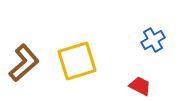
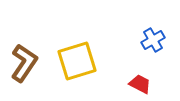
brown L-shape: rotated 15 degrees counterclockwise
red trapezoid: moved 2 px up
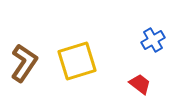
red trapezoid: rotated 10 degrees clockwise
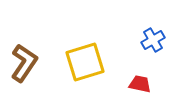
yellow square: moved 8 px right, 1 px down
red trapezoid: rotated 25 degrees counterclockwise
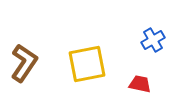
yellow square: moved 2 px right, 2 px down; rotated 6 degrees clockwise
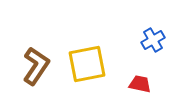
brown L-shape: moved 12 px right, 3 px down
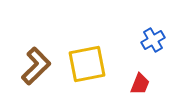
brown L-shape: rotated 12 degrees clockwise
red trapezoid: rotated 100 degrees clockwise
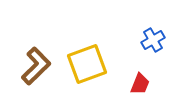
yellow square: rotated 9 degrees counterclockwise
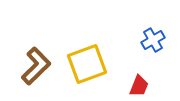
red trapezoid: moved 1 px left, 2 px down
